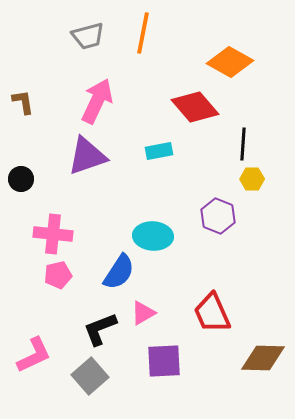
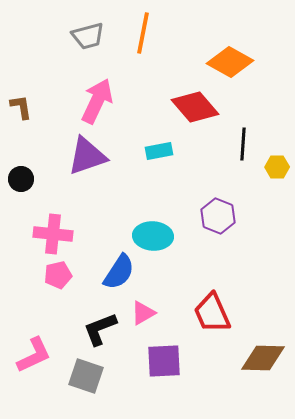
brown L-shape: moved 2 px left, 5 px down
yellow hexagon: moved 25 px right, 12 px up
gray square: moved 4 px left; rotated 30 degrees counterclockwise
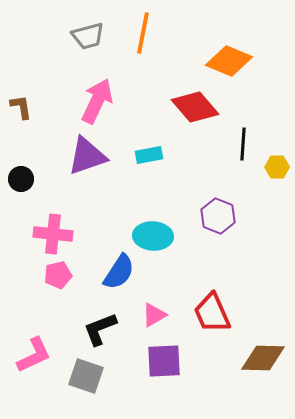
orange diamond: moved 1 px left, 1 px up; rotated 6 degrees counterclockwise
cyan rectangle: moved 10 px left, 4 px down
pink triangle: moved 11 px right, 2 px down
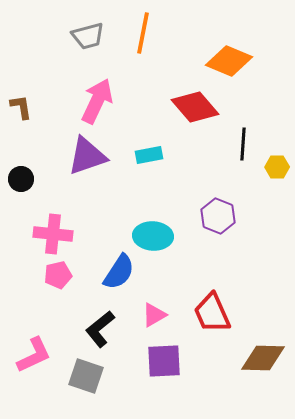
black L-shape: rotated 18 degrees counterclockwise
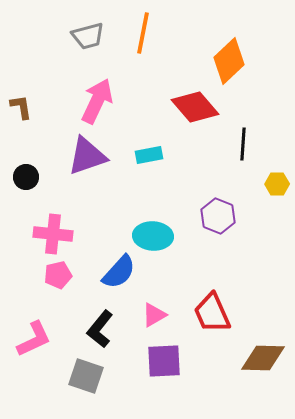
orange diamond: rotated 66 degrees counterclockwise
yellow hexagon: moved 17 px down
black circle: moved 5 px right, 2 px up
blue semicircle: rotated 9 degrees clockwise
black L-shape: rotated 12 degrees counterclockwise
pink L-shape: moved 16 px up
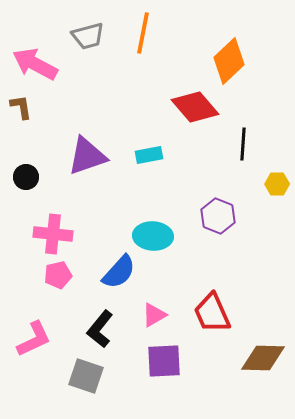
pink arrow: moved 62 px left, 37 px up; rotated 87 degrees counterclockwise
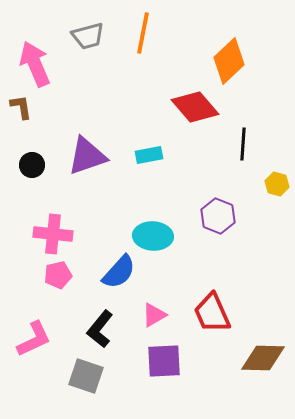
pink arrow: rotated 39 degrees clockwise
black circle: moved 6 px right, 12 px up
yellow hexagon: rotated 15 degrees clockwise
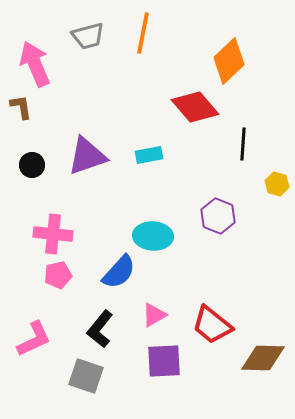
red trapezoid: moved 12 px down; rotated 27 degrees counterclockwise
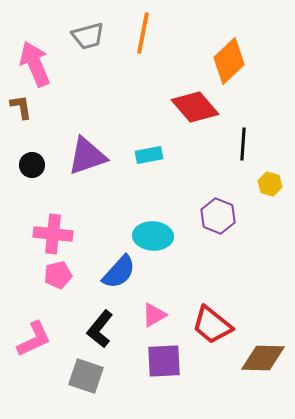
yellow hexagon: moved 7 px left
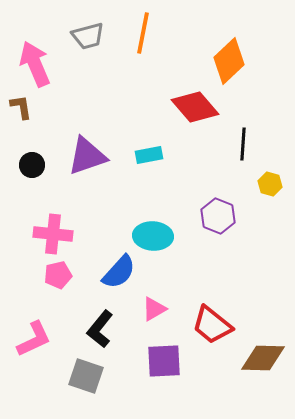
pink triangle: moved 6 px up
